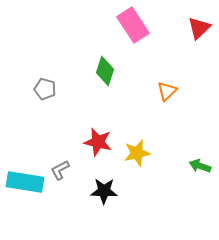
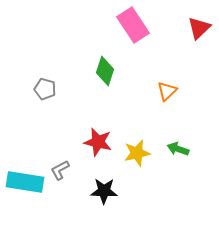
green arrow: moved 22 px left, 17 px up
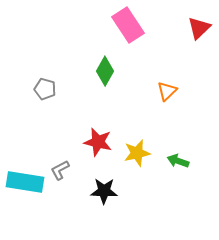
pink rectangle: moved 5 px left
green diamond: rotated 12 degrees clockwise
green arrow: moved 12 px down
